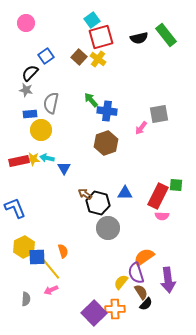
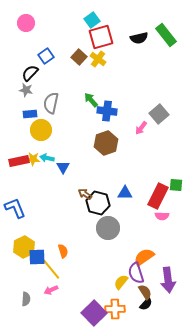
gray square at (159, 114): rotated 30 degrees counterclockwise
blue triangle at (64, 168): moved 1 px left, 1 px up
brown semicircle at (141, 292): moved 4 px right
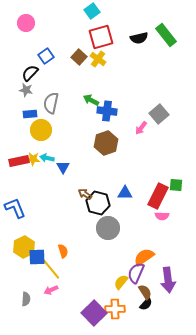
cyan square at (92, 20): moved 9 px up
green arrow at (91, 100): rotated 21 degrees counterclockwise
purple semicircle at (136, 273): rotated 40 degrees clockwise
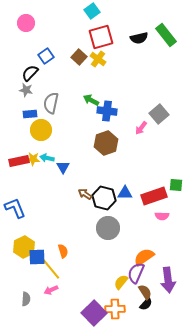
red rectangle at (158, 196): moved 4 px left; rotated 45 degrees clockwise
black hexagon at (98, 203): moved 6 px right, 5 px up
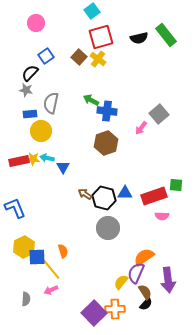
pink circle at (26, 23): moved 10 px right
yellow circle at (41, 130): moved 1 px down
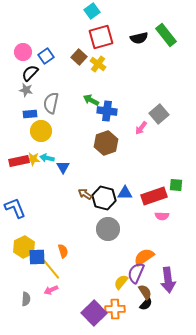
pink circle at (36, 23): moved 13 px left, 29 px down
yellow cross at (98, 59): moved 5 px down
gray circle at (108, 228): moved 1 px down
